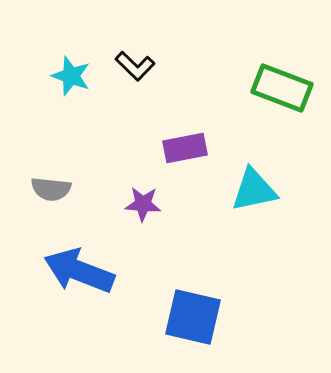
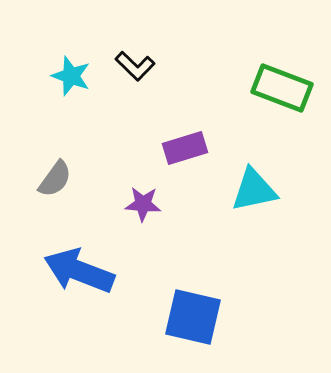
purple rectangle: rotated 6 degrees counterclockwise
gray semicircle: moved 4 px right, 10 px up; rotated 60 degrees counterclockwise
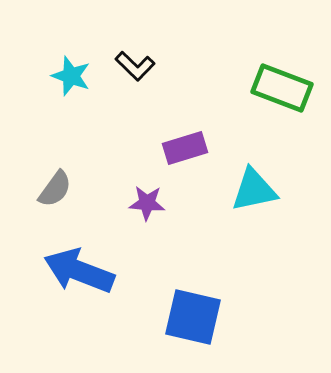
gray semicircle: moved 10 px down
purple star: moved 4 px right, 1 px up
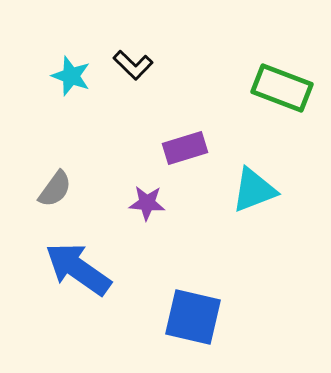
black L-shape: moved 2 px left, 1 px up
cyan triangle: rotated 9 degrees counterclockwise
blue arrow: moved 1 px left, 2 px up; rotated 14 degrees clockwise
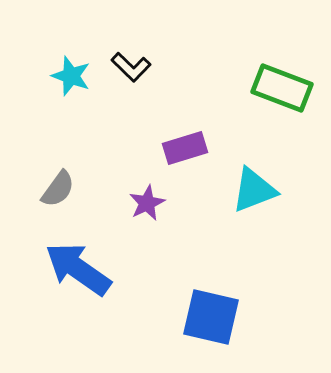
black L-shape: moved 2 px left, 2 px down
gray semicircle: moved 3 px right
purple star: rotated 30 degrees counterclockwise
blue square: moved 18 px right
